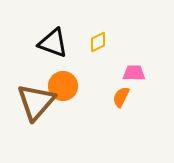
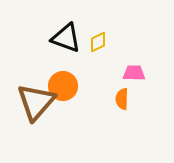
black triangle: moved 13 px right, 5 px up
orange semicircle: moved 1 px right, 2 px down; rotated 25 degrees counterclockwise
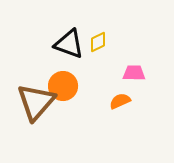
black triangle: moved 3 px right, 6 px down
orange semicircle: moved 2 px left, 2 px down; rotated 65 degrees clockwise
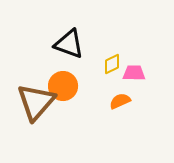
yellow diamond: moved 14 px right, 22 px down
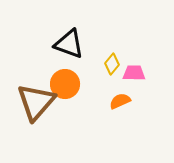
yellow diamond: rotated 25 degrees counterclockwise
orange circle: moved 2 px right, 2 px up
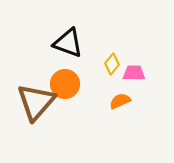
black triangle: moved 1 px left, 1 px up
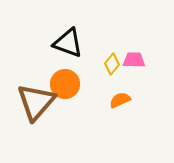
pink trapezoid: moved 13 px up
orange semicircle: moved 1 px up
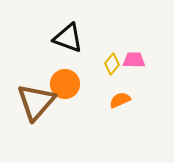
black triangle: moved 5 px up
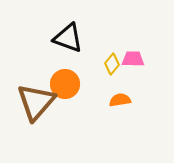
pink trapezoid: moved 1 px left, 1 px up
orange semicircle: rotated 15 degrees clockwise
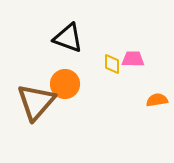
yellow diamond: rotated 40 degrees counterclockwise
orange semicircle: moved 37 px right
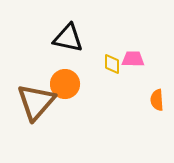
black triangle: rotated 8 degrees counterclockwise
orange semicircle: rotated 85 degrees counterclockwise
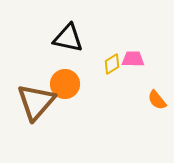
yellow diamond: rotated 60 degrees clockwise
orange semicircle: rotated 35 degrees counterclockwise
